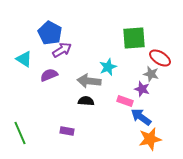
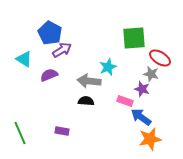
purple rectangle: moved 5 px left
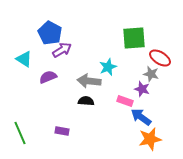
purple semicircle: moved 1 px left, 2 px down
